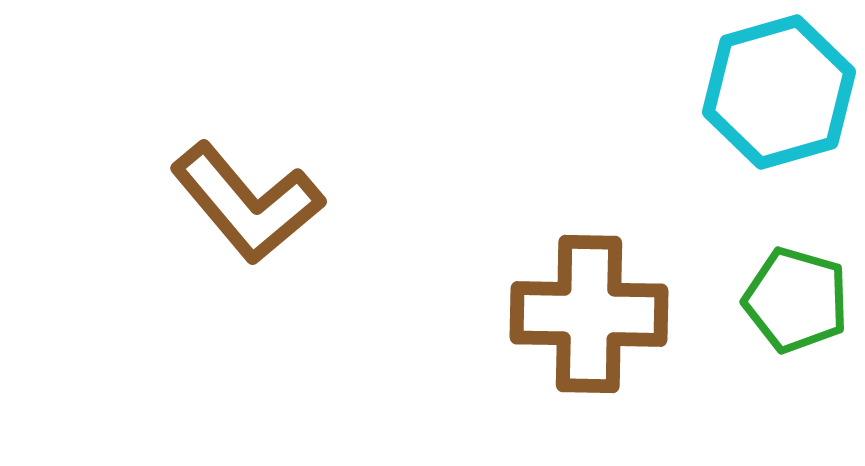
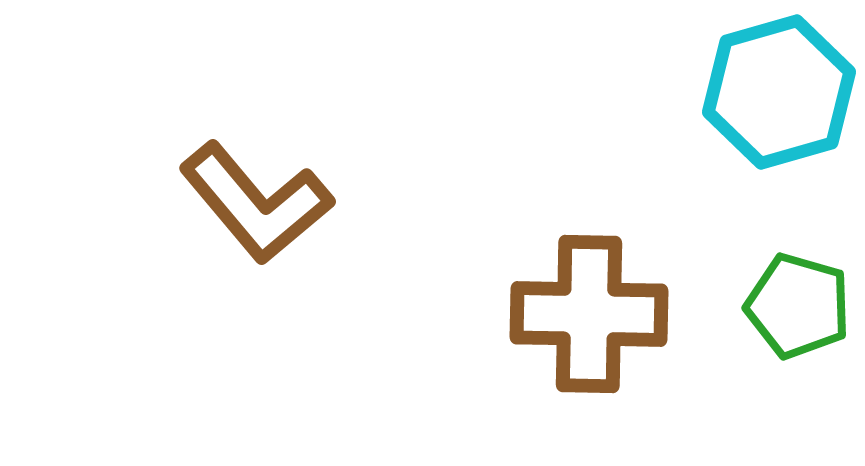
brown L-shape: moved 9 px right
green pentagon: moved 2 px right, 6 px down
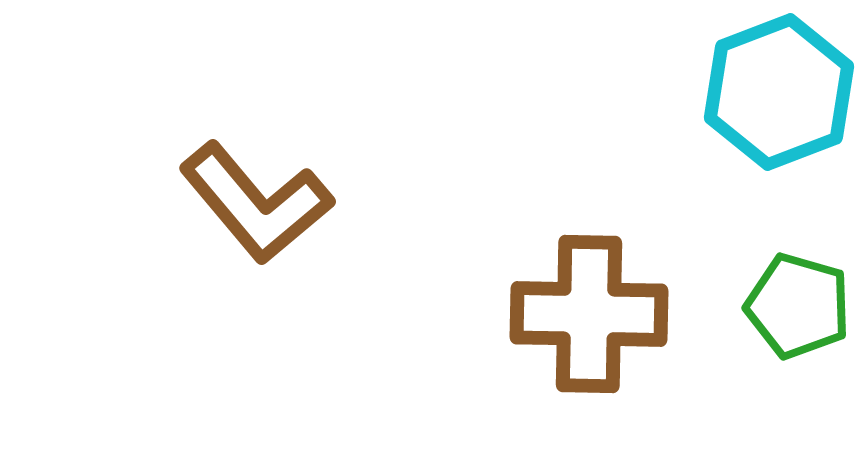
cyan hexagon: rotated 5 degrees counterclockwise
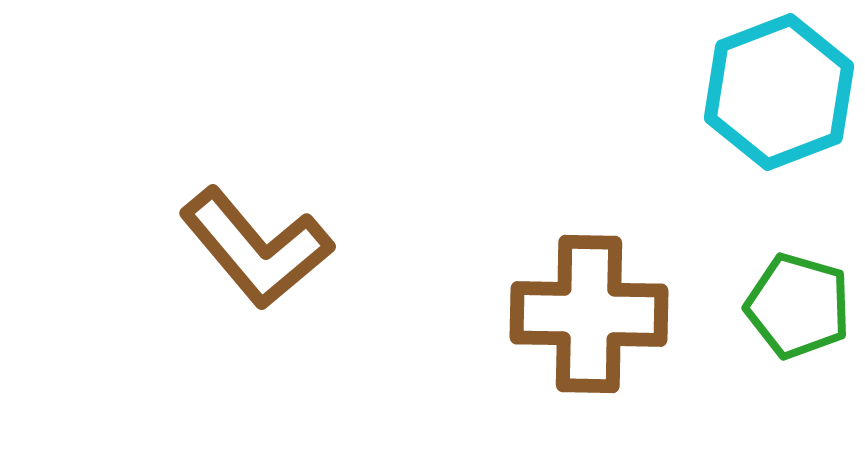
brown L-shape: moved 45 px down
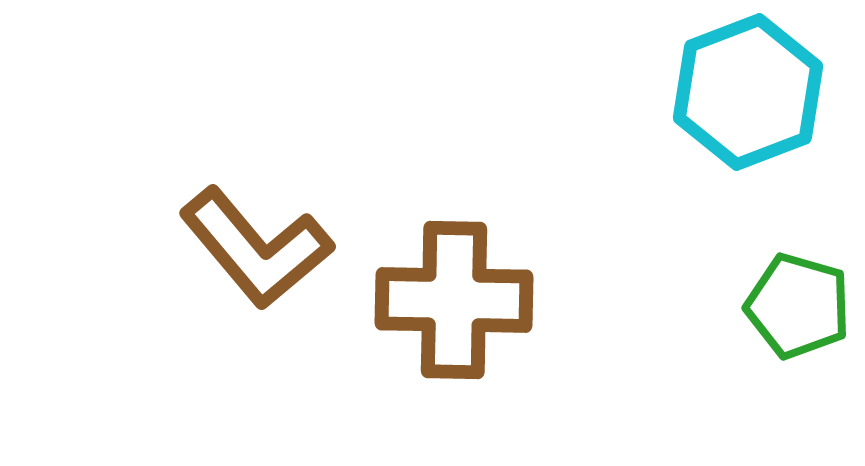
cyan hexagon: moved 31 px left
brown cross: moved 135 px left, 14 px up
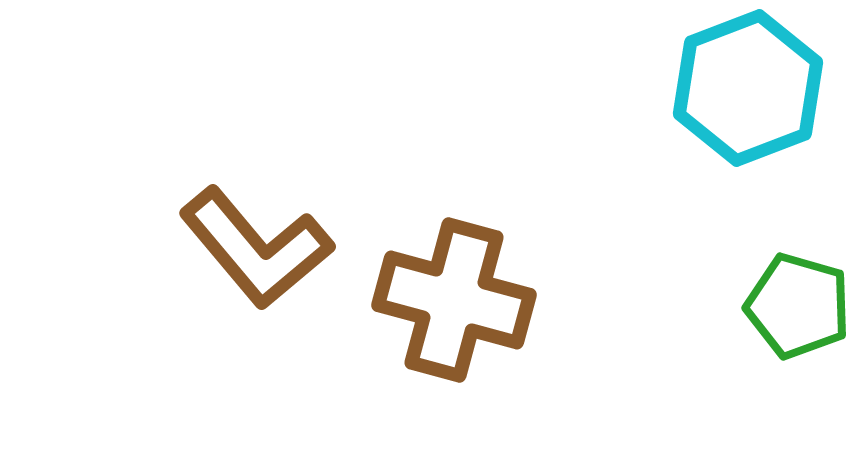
cyan hexagon: moved 4 px up
brown cross: rotated 14 degrees clockwise
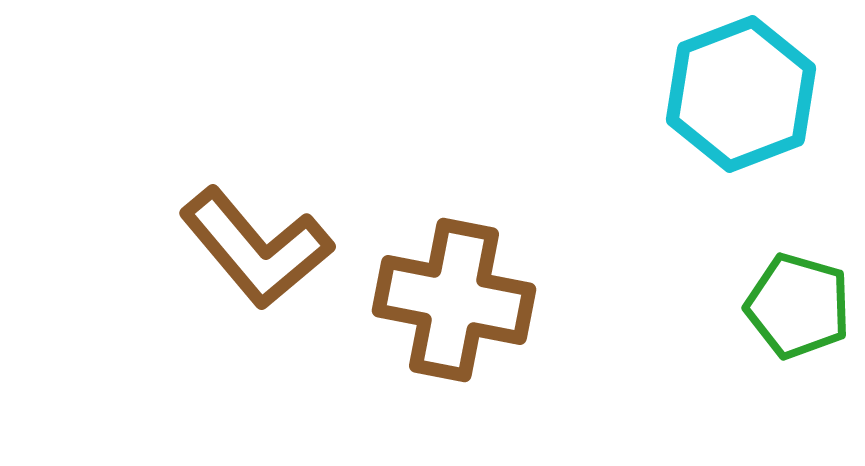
cyan hexagon: moved 7 px left, 6 px down
brown cross: rotated 4 degrees counterclockwise
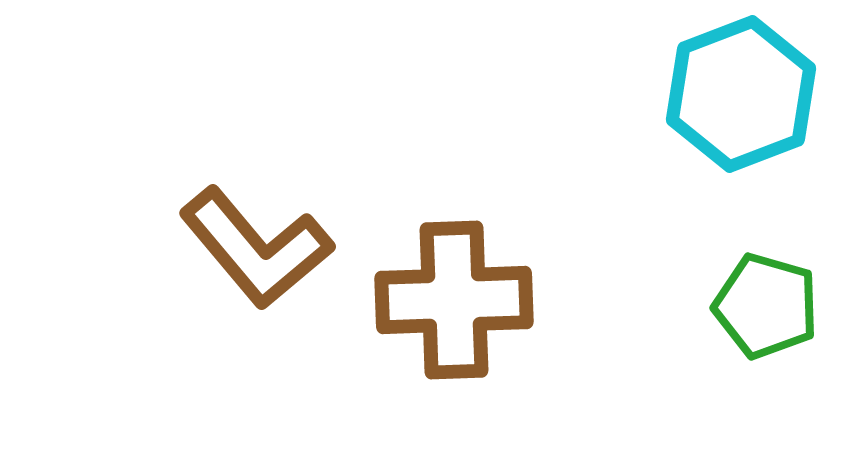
brown cross: rotated 13 degrees counterclockwise
green pentagon: moved 32 px left
